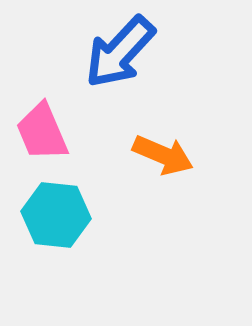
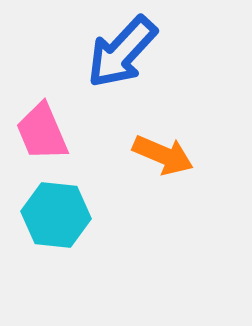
blue arrow: moved 2 px right
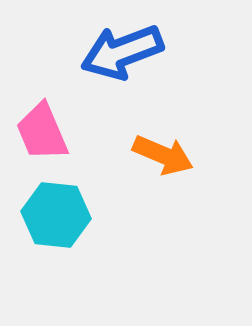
blue arrow: rotated 26 degrees clockwise
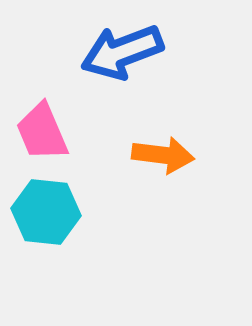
orange arrow: rotated 16 degrees counterclockwise
cyan hexagon: moved 10 px left, 3 px up
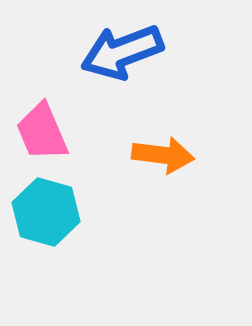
cyan hexagon: rotated 10 degrees clockwise
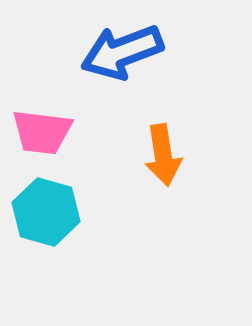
pink trapezoid: rotated 60 degrees counterclockwise
orange arrow: rotated 74 degrees clockwise
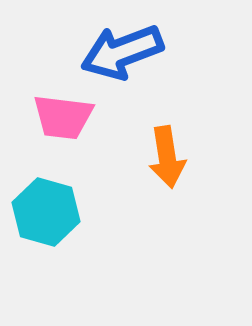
pink trapezoid: moved 21 px right, 15 px up
orange arrow: moved 4 px right, 2 px down
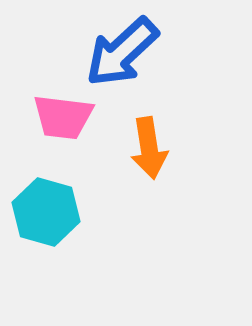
blue arrow: rotated 22 degrees counterclockwise
orange arrow: moved 18 px left, 9 px up
